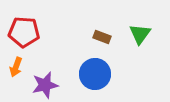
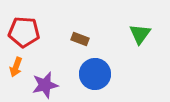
brown rectangle: moved 22 px left, 2 px down
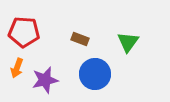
green triangle: moved 12 px left, 8 px down
orange arrow: moved 1 px right, 1 px down
purple star: moved 5 px up
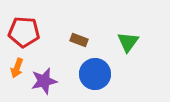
brown rectangle: moved 1 px left, 1 px down
purple star: moved 1 px left, 1 px down
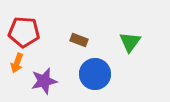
green triangle: moved 2 px right
orange arrow: moved 5 px up
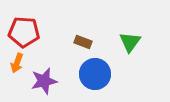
brown rectangle: moved 4 px right, 2 px down
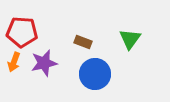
red pentagon: moved 2 px left
green triangle: moved 3 px up
orange arrow: moved 3 px left, 1 px up
purple star: moved 18 px up
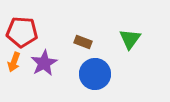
purple star: rotated 16 degrees counterclockwise
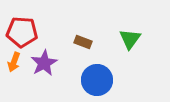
blue circle: moved 2 px right, 6 px down
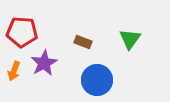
orange arrow: moved 9 px down
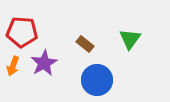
brown rectangle: moved 2 px right, 2 px down; rotated 18 degrees clockwise
orange arrow: moved 1 px left, 5 px up
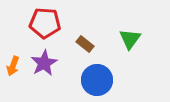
red pentagon: moved 23 px right, 9 px up
